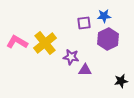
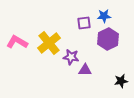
yellow cross: moved 4 px right
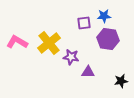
purple hexagon: rotated 25 degrees counterclockwise
purple triangle: moved 3 px right, 2 px down
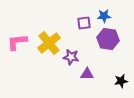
pink L-shape: rotated 35 degrees counterclockwise
purple triangle: moved 1 px left, 2 px down
